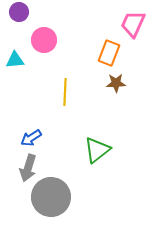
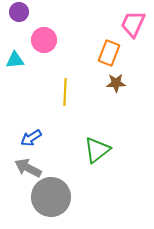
gray arrow: rotated 100 degrees clockwise
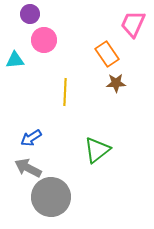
purple circle: moved 11 px right, 2 px down
orange rectangle: moved 2 px left, 1 px down; rotated 55 degrees counterclockwise
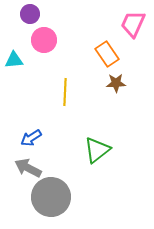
cyan triangle: moved 1 px left
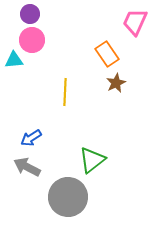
pink trapezoid: moved 2 px right, 2 px up
pink circle: moved 12 px left
brown star: rotated 24 degrees counterclockwise
green triangle: moved 5 px left, 10 px down
gray arrow: moved 1 px left, 1 px up
gray circle: moved 17 px right
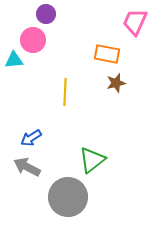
purple circle: moved 16 px right
pink circle: moved 1 px right
orange rectangle: rotated 45 degrees counterclockwise
brown star: rotated 12 degrees clockwise
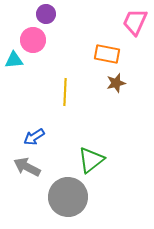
blue arrow: moved 3 px right, 1 px up
green triangle: moved 1 px left
